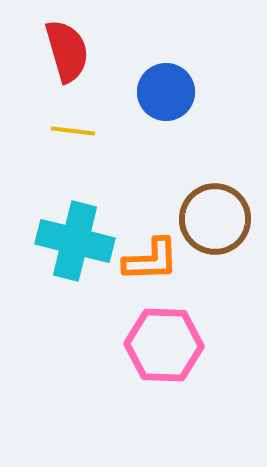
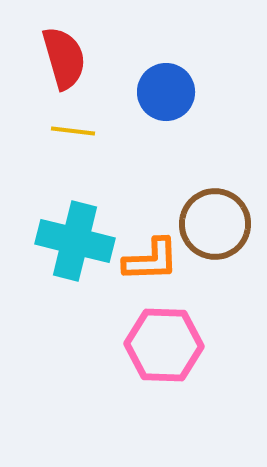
red semicircle: moved 3 px left, 7 px down
brown circle: moved 5 px down
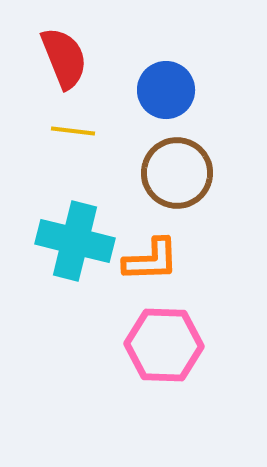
red semicircle: rotated 6 degrees counterclockwise
blue circle: moved 2 px up
brown circle: moved 38 px left, 51 px up
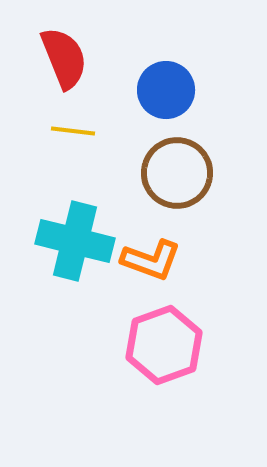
orange L-shape: rotated 22 degrees clockwise
pink hexagon: rotated 22 degrees counterclockwise
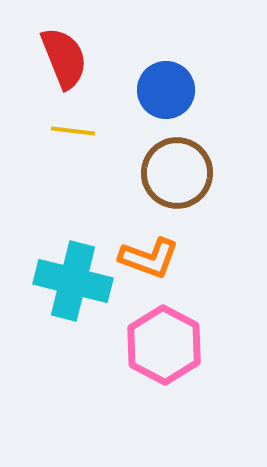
cyan cross: moved 2 px left, 40 px down
orange L-shape: moved 2 px left, 2 px up
pink hexagon: rotated 12 degrees counterclockwise
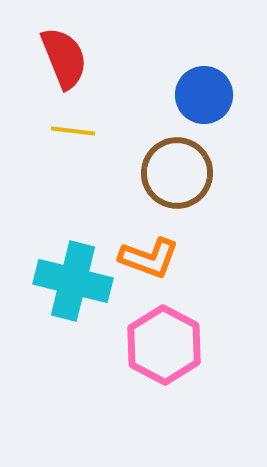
blue circle: moved 38 px right, 5 px down
